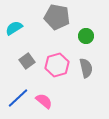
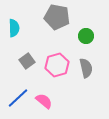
cyan semicircle: rotated 120 degrees clockwise
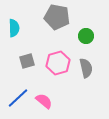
gray square: rotated 21 degrees clockwise
pink hexagon: moved 1 px right, 2 px up
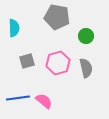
blue line: rotated 35 degrees clockwise
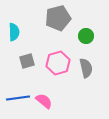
gray pentagon: moved 1 px right, 1 px down; rotated 25 degrees counterclockwise
cyan semicircle: moved 4 px down
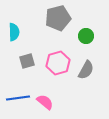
gray semicircle: moved 2 px down; rotated 42 degrees clockwise
pink semicircle: moved 1 px right, 1 px down
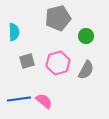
blue line: moved 1 px right, 1 px down
pink semicircle: moved 1 px left, 1 px up
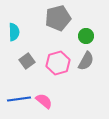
gray square: rotated 21 degrees counterclockwise
gray semicircle: moved 9 px up
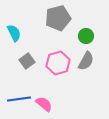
cyan semicircle: moved 1 px down; rotated 24 degrees counterclockwise
pink semicircle: moved 3 px down
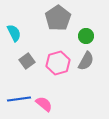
gray pentagon: rotated 20 degrees counterclockwise
